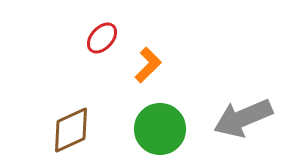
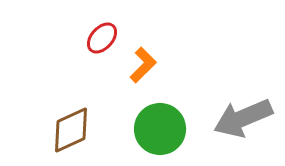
orange L-shape: moved 5 px left
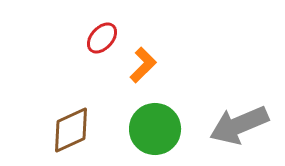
gray arrow: moved 4 px left, 7 px down
green circle: moved 5 px left
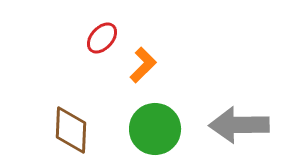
gray arrow: rotated 22 degrees clockwise
brown diamond: rotated 63 degrees counterclockwise
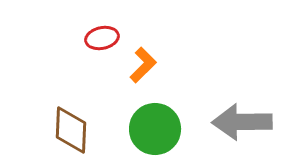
red ellipse: rotated 36 degrees clockwise
gray arrow: moved 3 px right, 3 px up
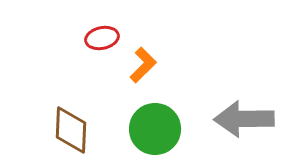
gray arrow: moved 2 px right, 3 px up
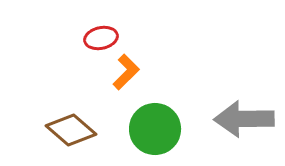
red ellipse: moved 1 px left
orange L-shape: moved 17 px left, 7 px down
brown diamond: rotated 51 degrees counterclockwise
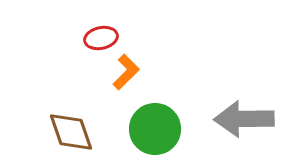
brown diamond: moved 2 px down; rotated 30 degrees clockwise
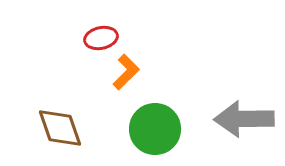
brown diamond: moved 11 px left, 4 px up
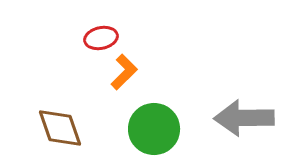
orange L-shape: moved 2 px left
gray arrow: moved 1 px up
green circle: moved 1 px left
